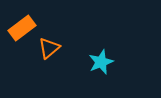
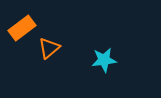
cyan star: moved 3 px right, 2 px up; rotated 15 degrees clockwise
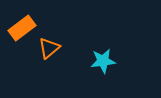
cyan star: moved 1 px left, 1 px down
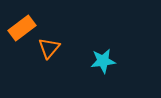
orange triangle: rotated 10 degrees counterclockwise
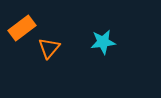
cyan star: moved 19 px up
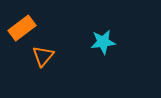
orange triangle: moved 6 px left, 8 px down
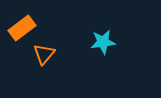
orange triangle: moved 1 px right, 2 px up
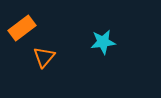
orange triangle: moved 3 px down
